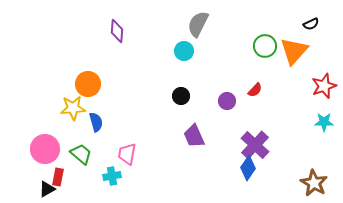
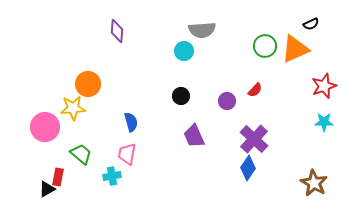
gray semicircle: moved 4 px right, 6 px down; rotated 120 degrees counterclockwise
orange triangle: moved 1 px right, 2 px up; rotated 24 degrees clockwise
blue semicircle: moved 35 px right
purple cross: moved 1 px left, 6 px up
pink circle: moved 22 px up
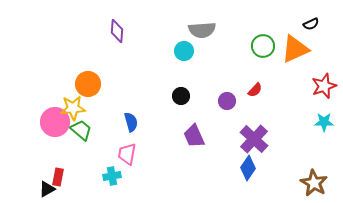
green circle: moved 2 px left
pink circle: moved 10 px right, 5 px up
green trapezoid: moved 24 px up
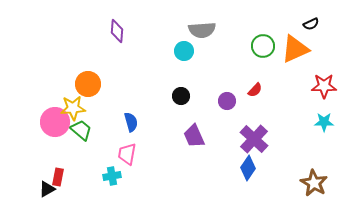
red star: rotated 20 degrees clockwise
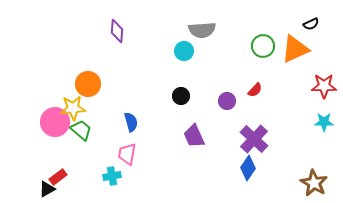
red rectangle: rotated 42 degrees clockwise
